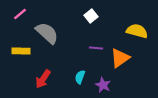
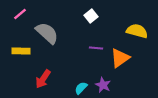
cyan semicircle: moved 1 px right, 11 px down; rotated 24 degrees clockwise
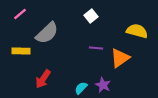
gray semicircle: rotated 95 degrees clockwise
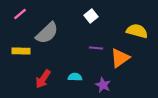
cyan semicircle: moved 6 px left, 11 px up; rotated 48 degrees clockwise
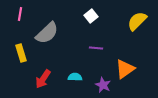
pink line: rotated 40 degrees counterclockwise
yellow semicircle: moved 10 px up; rotated 60 degrees counterclockwise
yellow rectangle: moved 2 px down; rotated 72 degrees clockwise
orange triangle: moved 5 px right, 11 px down
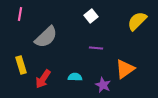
gray semicircle: moved 1 px left, 4 px down
yellow rectangle: moved 12 px down
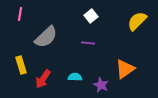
purple line: moved 8 px left, 5 px up
purple star: moved 2 px left
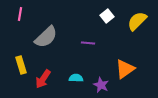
white square: moved 16 px right
cyan semicircle: moved 1 px right, 1 px down
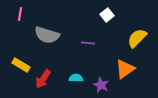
white square: moved 1 px up
yellow semicircle: moved 17 px down
gray semicircle: moved 1 px right, 2 px up; rotated 60 degrees clockwise
yellow rectangle: rotated 42 degrees counterclockwise
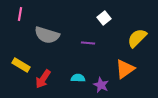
white square: moved 3 px left, 3 px down
cyan semicircle: moved 2 px right
